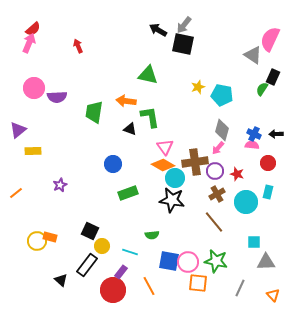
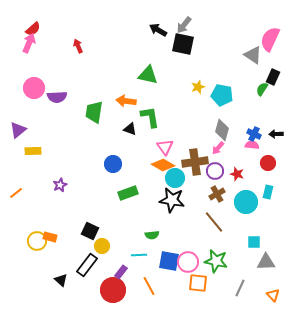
cyan line at (130, 252): moved 9 px right, 3 px down; rotated 21 degrees counterclockwise
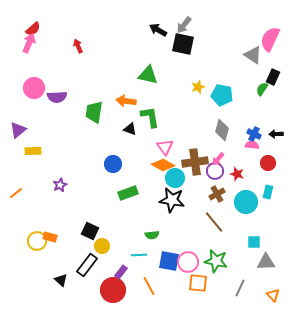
pink arrow at (218, 148): moved 11 px down
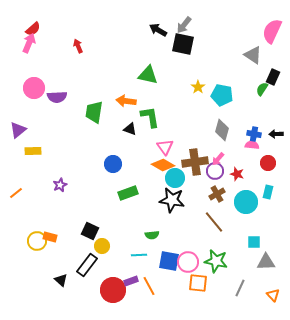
pink semicircle at (270, 39): moved 2 px right, 8 px up
yellow star at (198, 87): rotated 16 degrees counterclockwise
blue cross at (254, 134): rotated 16 degrees counterclockwise
purple rectangle at (121, 272): moved 10 px right, 9 px down; rotated 32 degrees clockwise
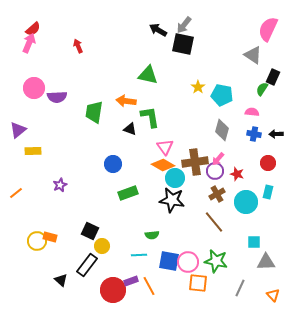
pink semicircle at (272, 31): moved 4 px left, 2 px up
pink semicircle at (252, 145): moved 33 px up
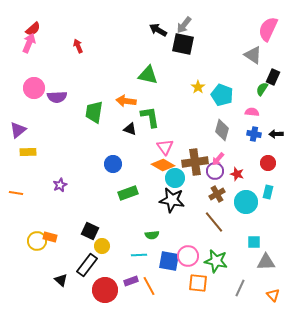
cyan pentagon at (222, 95): rotated 10 degrees clockwise
yellow rectangle at (33, 151): moved 5 px left, 1 px down
orange line at (16, 193): rotated 48 degrees clockwise
pink circle at (188, 262): moved 6 px up
red circle at (113, 290): moved 8 px left
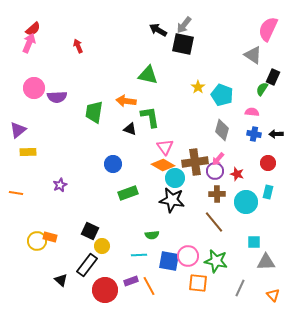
brown cross at (217, 194): rotated 28 degrees clockwise
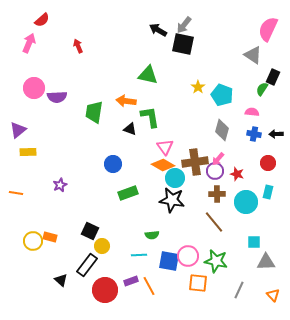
red semicircle at (33, 29): moved 9 px right, 9 px up
yellow circle at (37, 241): moved 4 px left
gray line at (240, 288): moved 1 px left, 2 px down
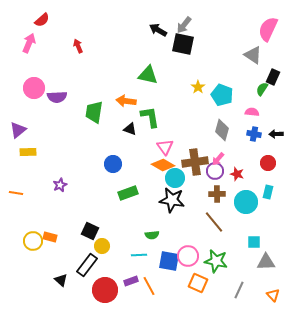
orange square at (198, 283): rotated 18 degrees clockwise
